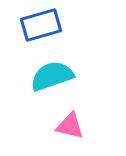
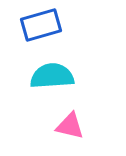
cyan semicircle: rotated 15 degrees clockwise
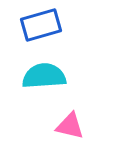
cyan semicircle: moved 8 px left
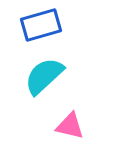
cyan semicircle: rotated 39 degrees counterclockwise
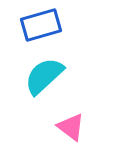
pink triangle: moved 1 px right, 1 px down; rotated 24 degrees clockwise
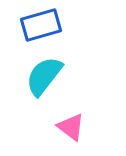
cyan semicircle: rotated 9 degrees counterclockwise
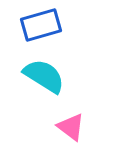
cyan semicircle: rotated 84 degrees clockwise
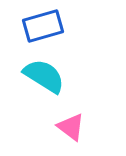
blue rectangle: moved 2 px right, 1 px down
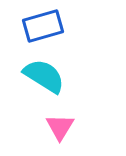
pink triangle: moved 11 px left; rotated 24 degrees clockwise
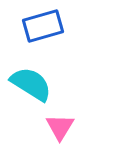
cyan semicircle: moved 13 px left, 8 px down
